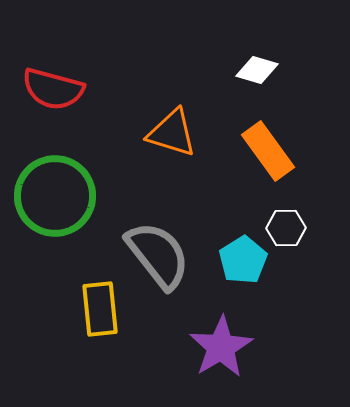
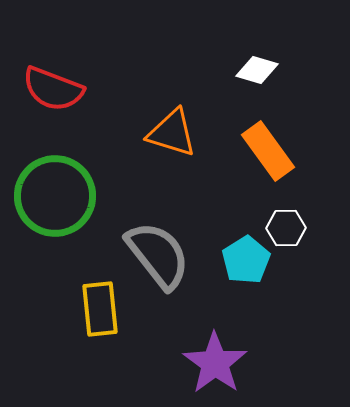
red semicircle: rotated 6 degrees clockwise
cyan pentagon: moved 3 px right
purple star: moved 6 px left, 16 px down; rotated 6 degrees counterclockwise
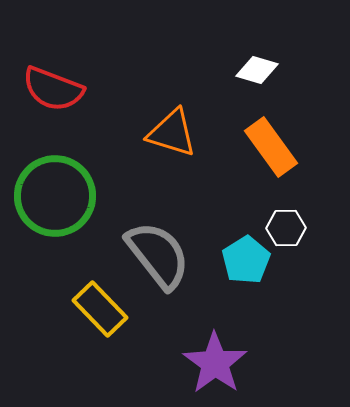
orange rectangle: moved 3 px right, 4 px up
yellow rectangle: rotated 38 degrees counterclockwise
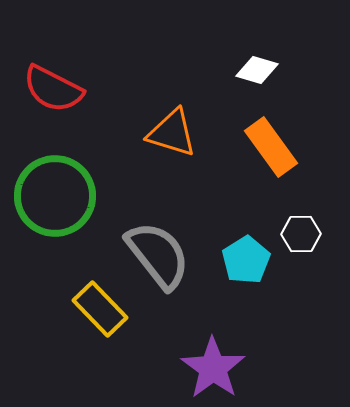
red semicircle: rotated 6 degrees clockwise
white hexagon: moved 15 px right, 6 px down
purple star: moved 2 px left, 5 px down
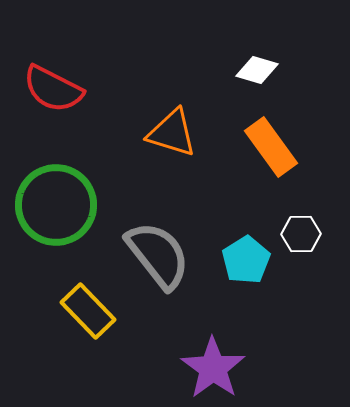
green circle: moved 1 px right, 9 px down
yellow rectangle: moved 12 px left, 2 px down
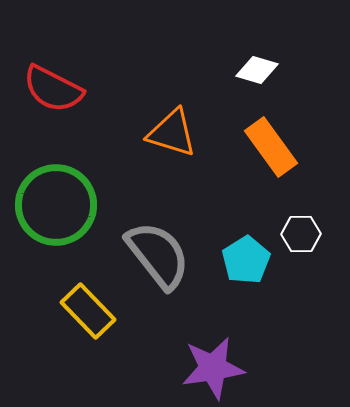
purple star: rotated 28 degrees clockwise
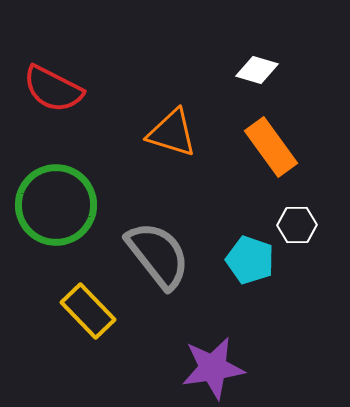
white hexagon: moved 4 px left, 9 px up
cyan pentagon: moved 4 px right; rotated 21 degrees counterclockwise
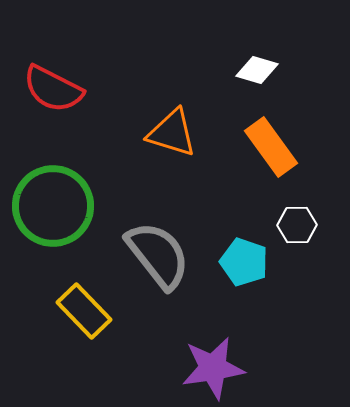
green circle: moved 3 px left, 1 px down
cyan pentagon: moved 6 px left, 2 px down
yellow rectangle: moved 4 px left
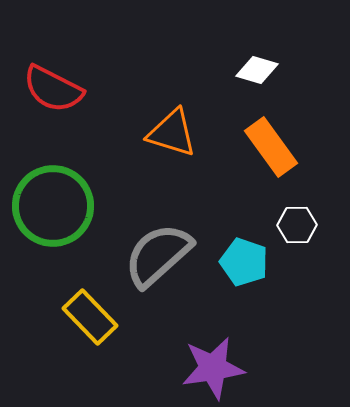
gray semicircle: rotated 94 degrees counterclockwise
yellow rectangle: moved 6 px right, 6 px down
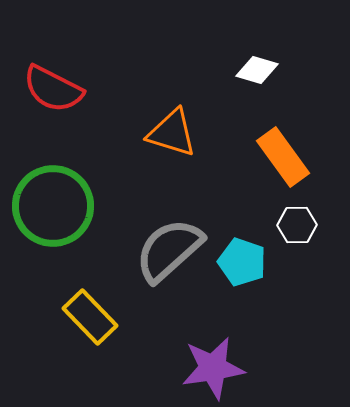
orange rectangle: moved 12 px right, 10 px down
gray semicircle: moved 11 px right, 5 px up
cyan pentagon: moved 2 px left
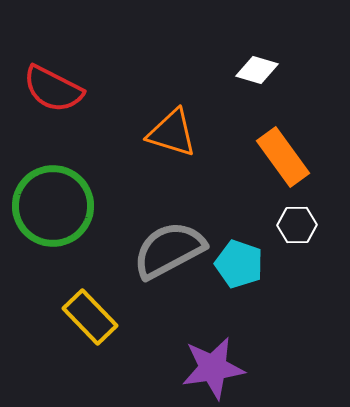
gray semicircle: rotated 14 degrees clockwise
cyan pentagon: moved 3 px left, 2 px down
